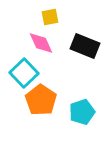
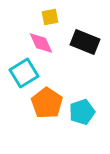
black rectangle: moved 4 px up
cyan square: rotated 12 degrees clockwise
orange pentagon: moved 6 px right, 3 px down
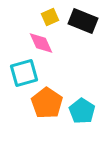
yellow square: rotated 12 degrees counterclockwise
black rectangle: moved 2 px left, 21 px up
cyan square: rotated 16 degrees clockwise
cyan pentagon: moved 1 px up; rotated 20 degrees counterclockwise
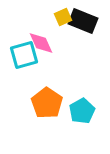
yellow square: moved 13 px right
cyan square: moved 18 px up
cyan pentagon: rotated 10 degrees clockwise
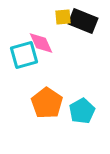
yellow square: rotated 18 degrees clockwise
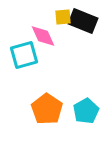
pink diamond: moved 2 px right, 7 px up
orange pentagon: moved 6 px down
cyan pentagon: moved 4 px right
